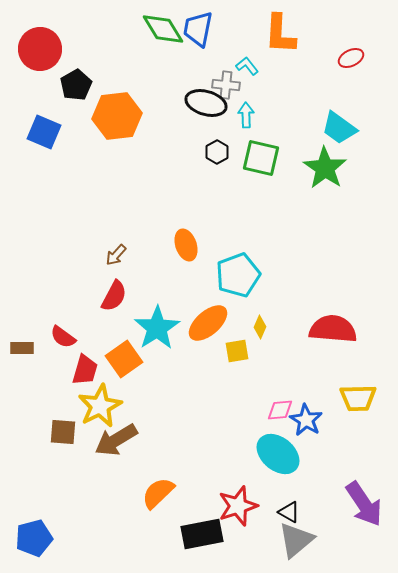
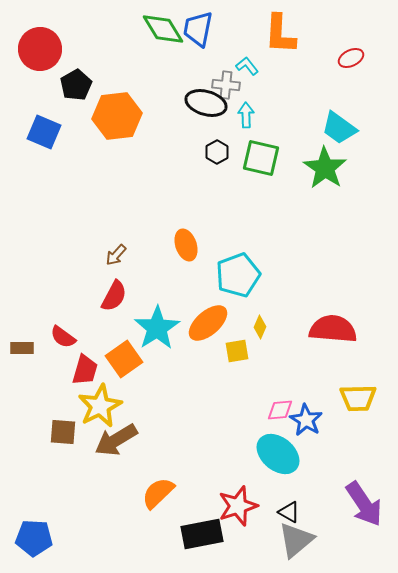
blue pentagon at (34, 538): rotated 18 degrees clockwise
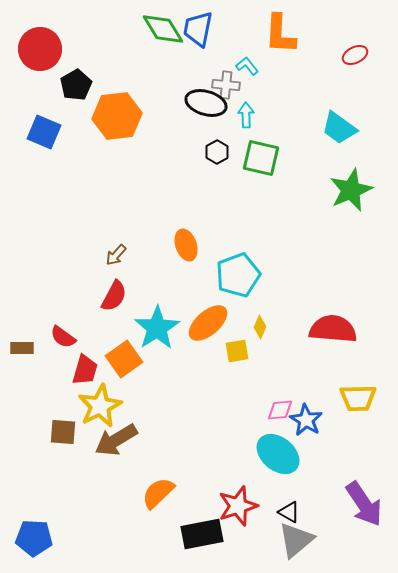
red ellipse at (351, 58): moved 4 px right, 3 px up
green star at (325, 168): moved 26 px right, 22 px down; rotated 15 degrees clockwise
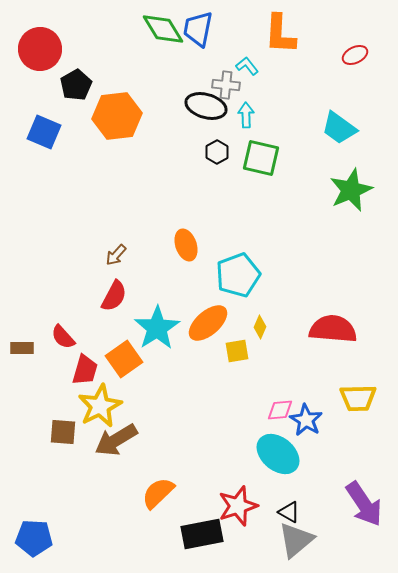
black ellipse at (206, 103): moved 3 px down
red semicircle at (63, 337): rotated 12 degrees clockwise
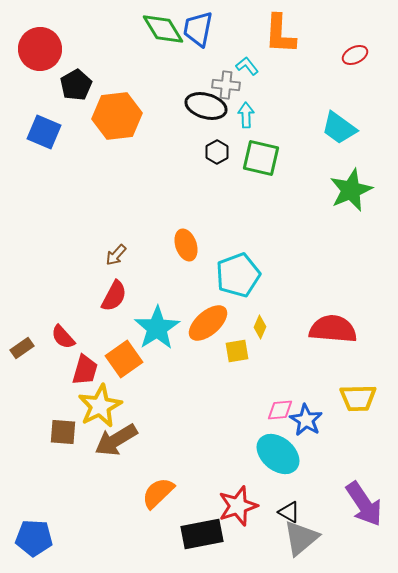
brown rectangle at (22, 348): rotated 35 degrees counterclockwise
gray triangle at (296, 540): moved 5 px right, 2 px up
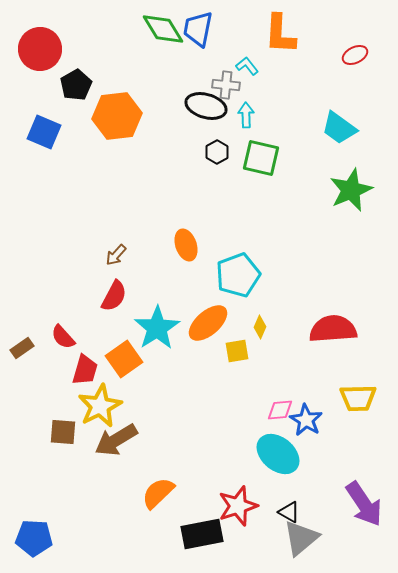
red semicircle at (333, 329): rotated 9 degrees counterclockwise
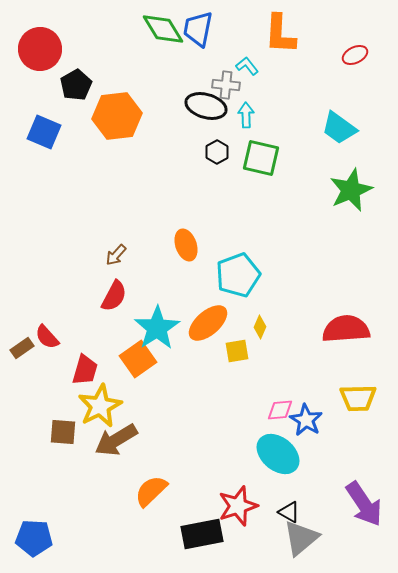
red semicircle at (333, 329): moved 13 px right
red semicircle at (63, 337): moved 16 px left
orange square at (124, 359): moved 14 px right
orange semicircle at (158, 493): moved 7 px left, 2 px up
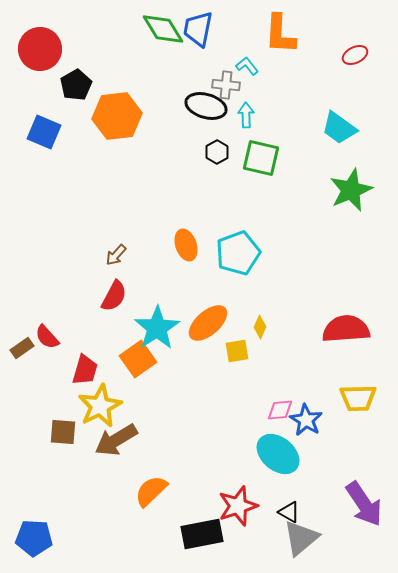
cyan pentagon at (238, 275): moved 22 px up
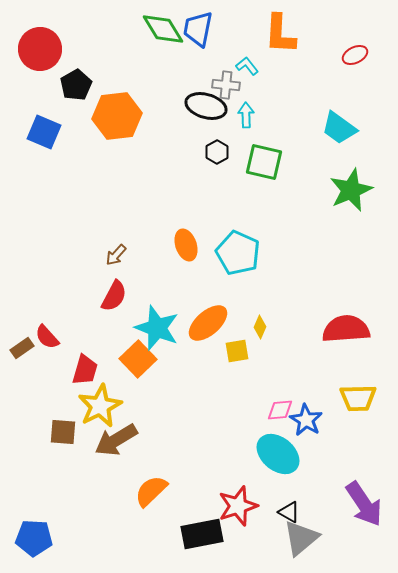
green square at (261, 158): moved 3 px right, 4 px down
cyan pentagon at (238, 253): rotated 27 degrees counterclockwise
cyan star at (157, 328): rotated 18 degrees counterclockwise
orange square at (138, 359): rotated 9 degrees counterclockwise
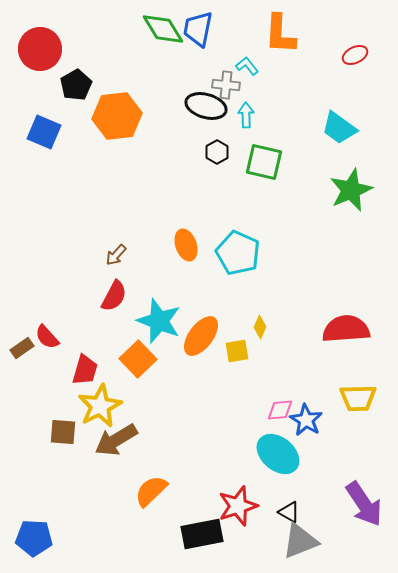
orange ellipse at (208, 323): moved 7 px left, 13 px down; rotated 12 degrees counterclockwise
cyan star at (157, 328): moved 2 px right, 7 px up
gray triangle at (301, 538): moved 1 px left, 3 px down; rotated 18 degrees clockwise
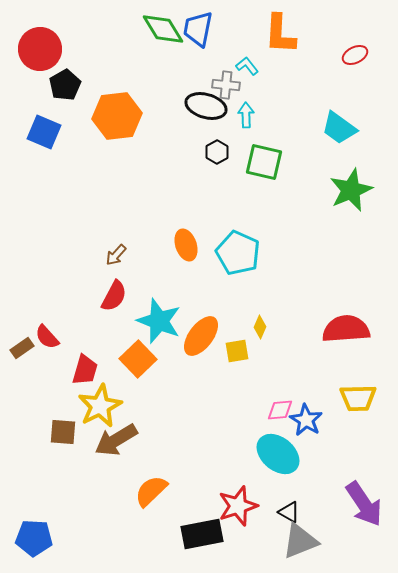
black pentagon at (76, 85): moved 11 px left
